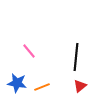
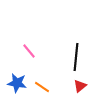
orange line: rotated 56 degrees clockwise
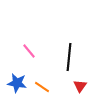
black line: moved 7 px left
red triangle: rotated 16 degrees counterclockwise
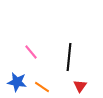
pink line: moved 2 px right, 1 px down
blue star: moved 1 px up
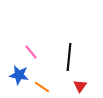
blue star: moved 2 px right, 7 px up
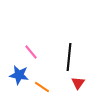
red triangle: moved 2 px left, 3 px up
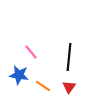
red triangle: moved 9 px left, 4 px down
orange line: moved 1 px right, 1 px up
